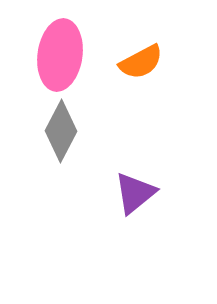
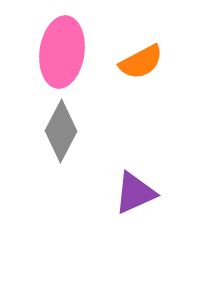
pink ellipse: moved 2 px right, 3 px up
purple triangle: rotated 15 degrees clockwise
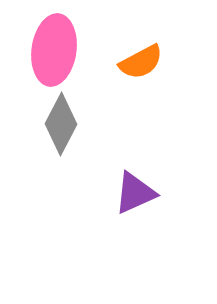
pink ellipse: moved 8 px left, 2 px up
gray diamond: moved 7 px up
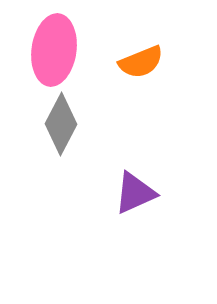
orange semicircle: rotated 6 degrees clockwise
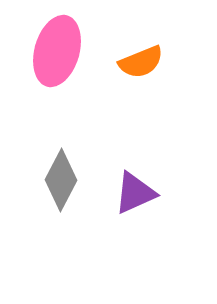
pink ellipse: moved 3 px right, 1 px down; rotated 8 degrees clockwise
gray diamond: moved 56 px down
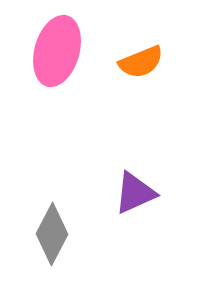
gray diamond: moved 9 px left, 54 px down
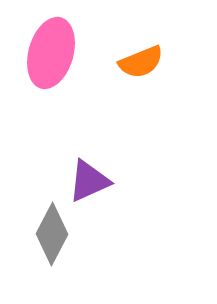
pink ellipse: moved 6 px left, 2 px down
purple triangle: moved 46 px left, 12 px up
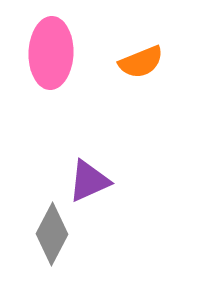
pink ellipse: rotated 14 degrees counterclockwise
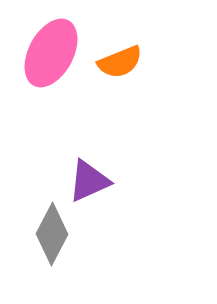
pink ellipse: rotated 26 degrees clockwise
orange semicircle: moved 21 px left
